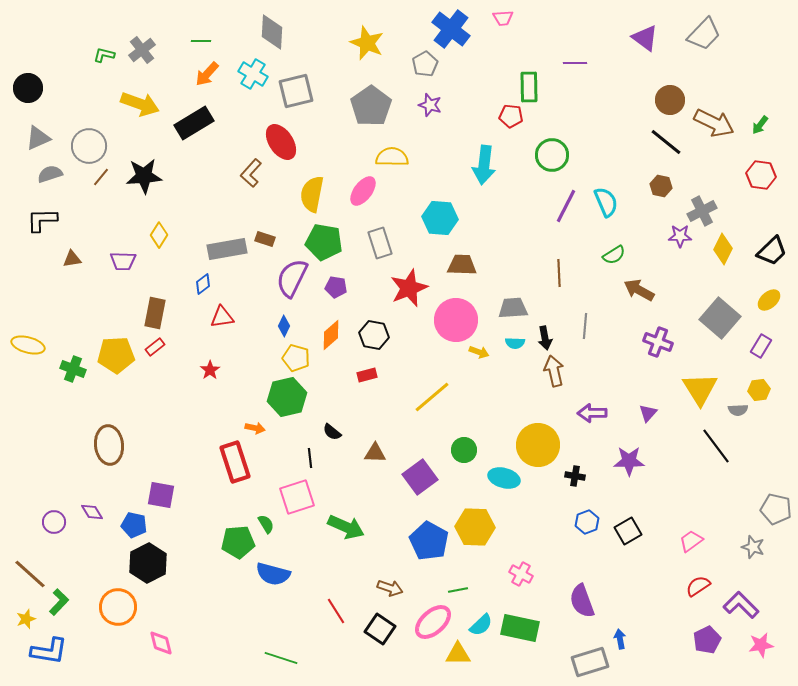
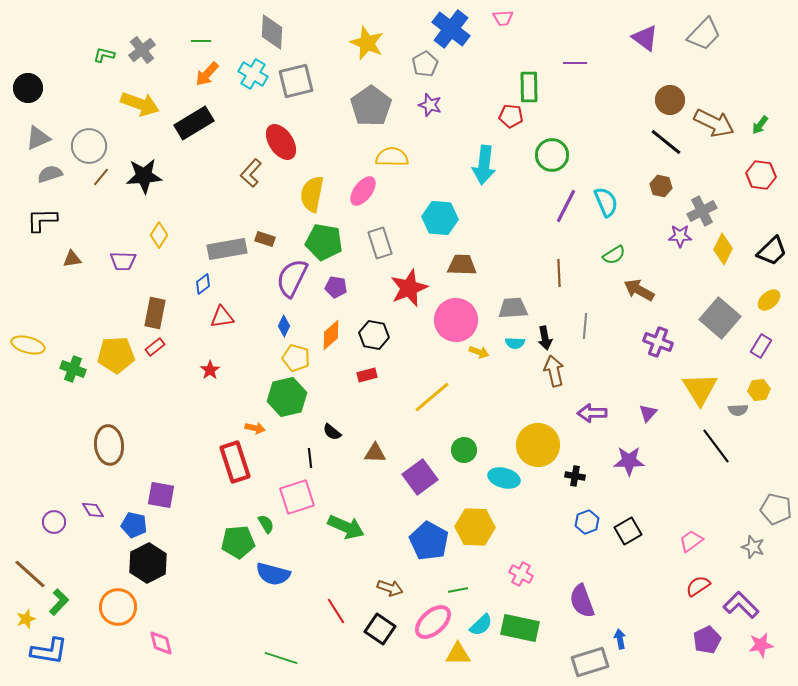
gray square at (296, 91): moved 10 px up
purple diamond at (92, 512): moved 1 px right, 2 px up
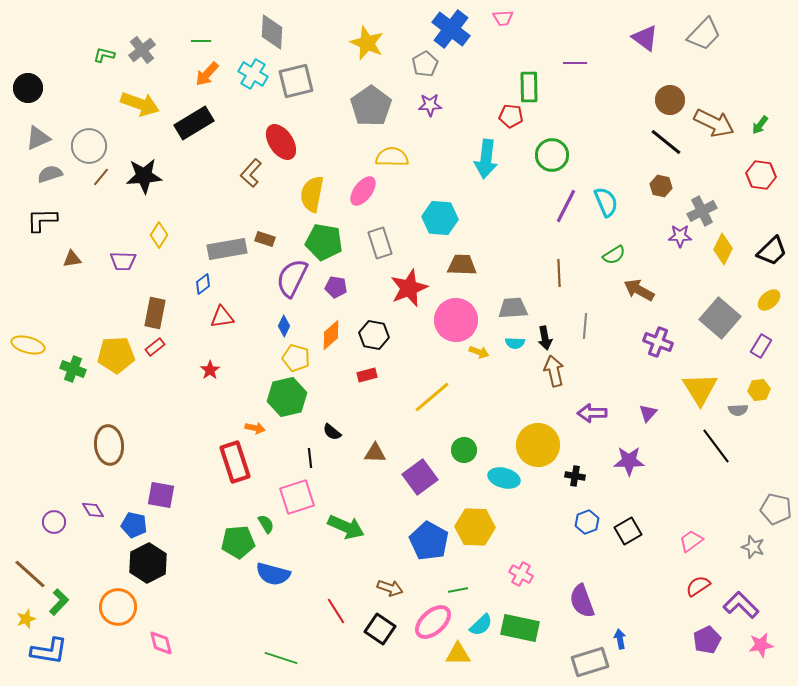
purple star at (430, 105): rotated 20 degrees counterclockwise
cyan arrow at (484, 165): moved 2 px right, 6 px up
